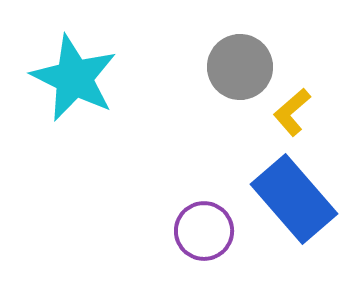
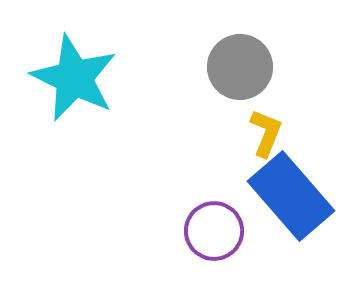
yellow L-shape: moved 26 px left, 21 px down; rotated 153 degrees clockwise
blue rectangle: moved 3 px left, 3 px up
purple circle: moved 10 px right
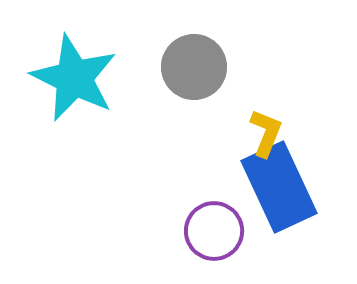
gray circle: moved 46 px left
blue rectangle: moved 12 px left, 9 px up; rotated 16 degrees clockwise
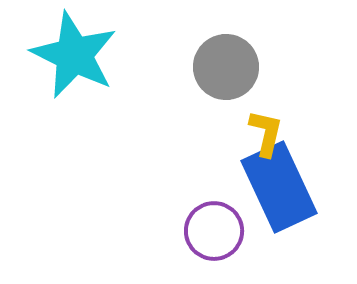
gray circle: moved 32 px right
cyan star: moved 23 px up
yellow L-shape: rotated 9 degrees counterclockwise
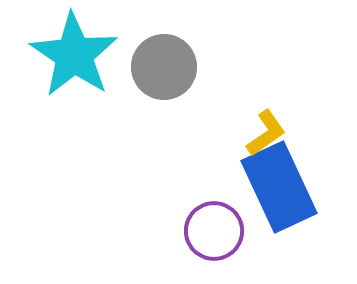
cyan star: rotated 8 degrees clockwise
gray circle: moved 62 px left
yellow L-shape: rotated 42 degrees clockwise
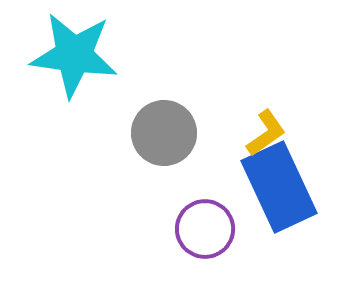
cyan star: rotated 26 degrees counterclockwise
gray circle: moved 66 px down
purple circle: moved 9 px left, 2 px up
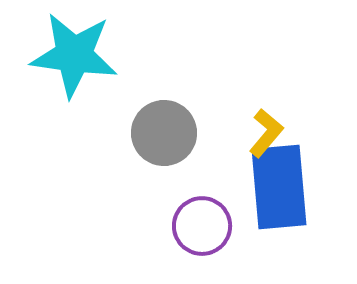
yellow L-shape: rotated 15 degrees counterclockwise
blue rectangle: rotated 20 degrees clockwise
purple circle: moved 3 px left, 3 px up
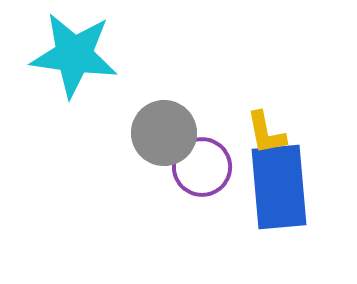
yellow L-shape: rotated 129 degrees clockwise
purple circle: moved 59 px up
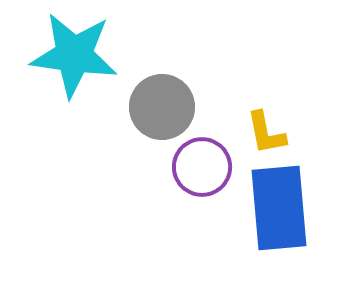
gray circle: moved 2 px left, 26 px up
blue rectangle: moved 21 px down
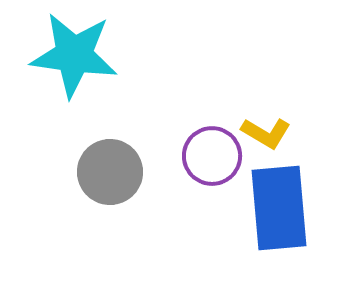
gray circle: moved 52 px left, 65 px down
yellow L-shape: rotated 48 degrees counterclockwise
purple circle: moved 10 px right, 11 px up
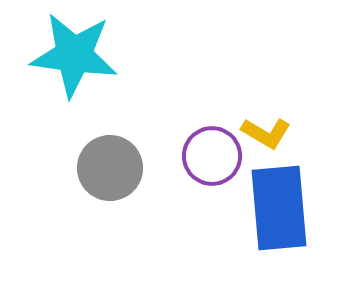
gray circle: moved 4 px up
